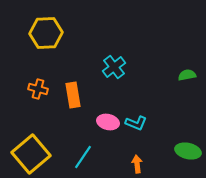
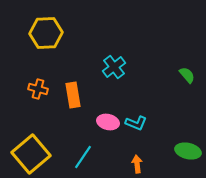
green semicircle: rotated 60 degrees clockwise
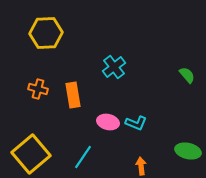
orange arrow: moved 4 px right, 2 px down
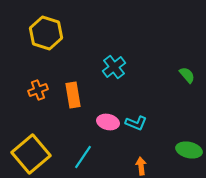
yellow hexagon: rotated 20 degrees clockwise
orange cross: moved 1 px down; rotated 36 degrees counterclockwise
green ellipse: moved 1 px right, 1 px up
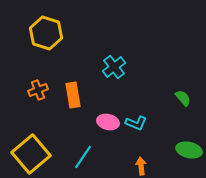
green semicircle: moved 4 px left, 23 px down
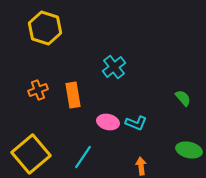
yellow hexagon: moved 1 px left, 5 px up
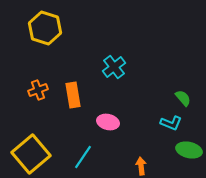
cyan L-shape: moved 35 px right
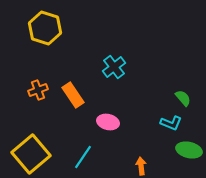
orange rectangle: rotated 25 degrees counterclockwise
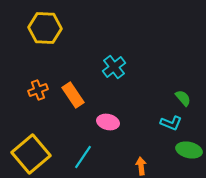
yellow hexagon: rotated 16 degrees counterclockwise
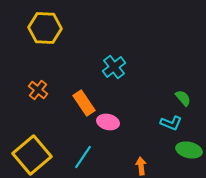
orange cross: rotated 30 degrees counterclockwise
orange rectangle: moved 11 px right, 8 px down
yellow square: moved 1 px right, 1 px down
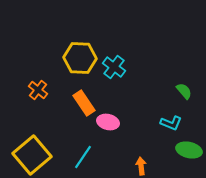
yellow hexagon: moved 35 px right, 30 px down
cyan cross: rotated 15 degrees counterclockwise
green semicircle: moved 1 px right, 7 px up
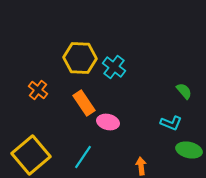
yellow square: moved 1 px left
